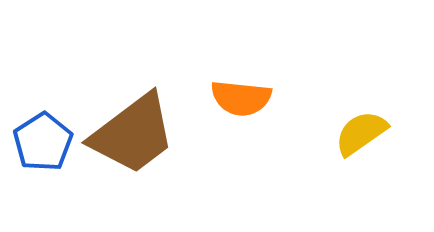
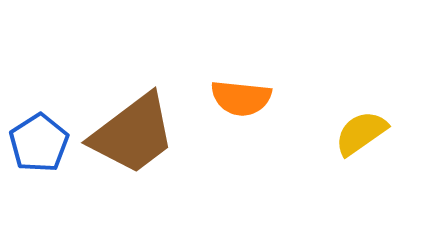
blue pentagon: moved 4 px left, 1 px down
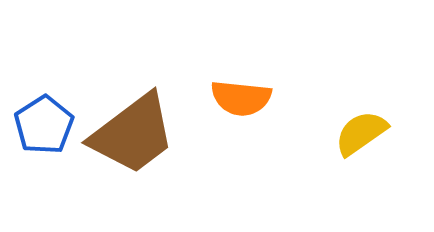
blue pentagon: moved 5 px right, 18 px up
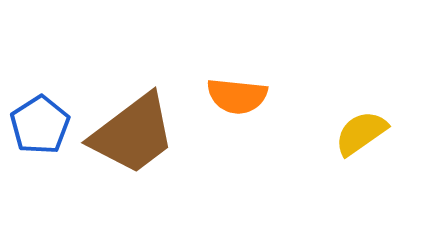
orange semicircle: moved 4 px left, 2 px up
blue pentagon: moved 4 px left
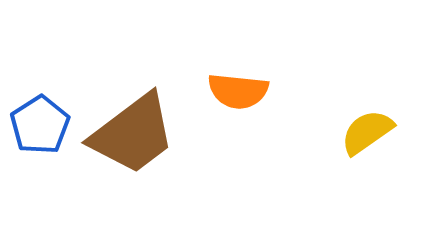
orange semicircle: moved 1 px right, 5 px up
yellow semicircle: moved 6 px right, 1 px up
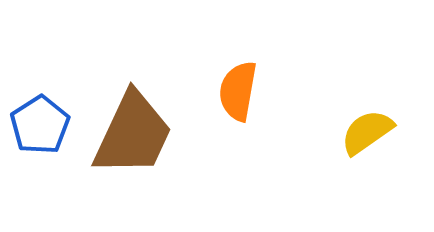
orange semicircle: rotated 94 degrees clockwise
brown trapezoid: rotated 28 degrees counterclockwise
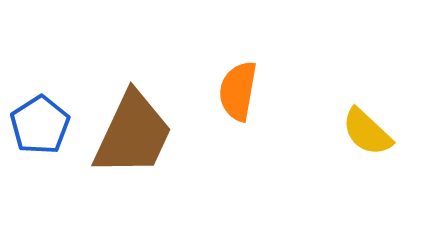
yellow semicircle: rotated 102 degrees counterclockwise
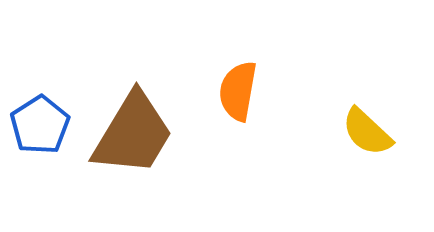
brown trapezoid: rotated 6 degrees clockwise
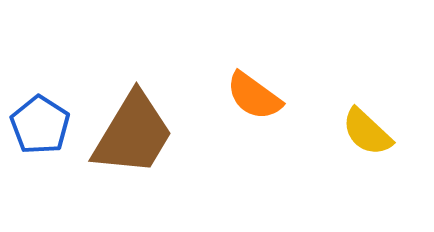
orange semicircle: moved 16 px right, 5 px down; rotated 64 degrees counterclockwise
blue pentagon: rotated 6 degrees counterclockwise
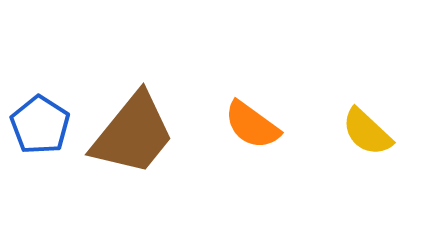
orange semicircle: moved 2 px left, 29 px down
brown trapezoid: rotated 8 degrees clockwise
